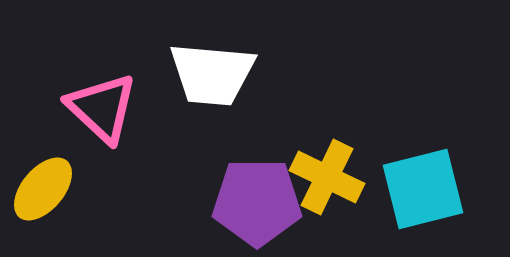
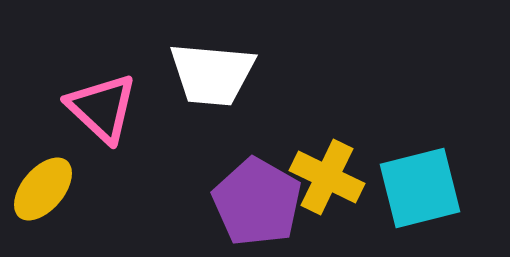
cyan square: moved 3 px left, 1 px up
purple pentagon: rotated 30 degrees clockwise
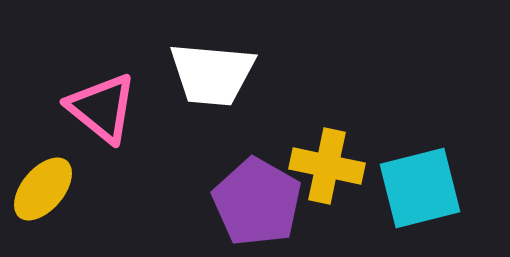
pink triangle: rotated 4 degrees counterclockwise
yellow cross: moved 11 px up; rotated 14 degrees counterclockwise
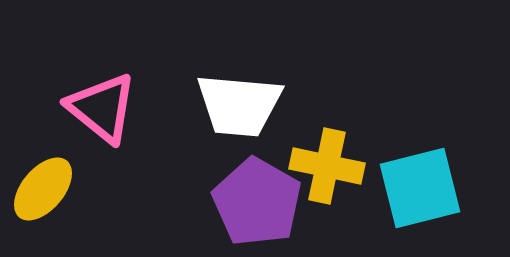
white trapezoid: moved 27 px right, 31 px down
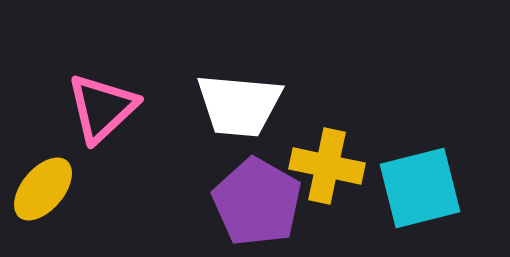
pink triangle: rotated 38 degrees clockwise
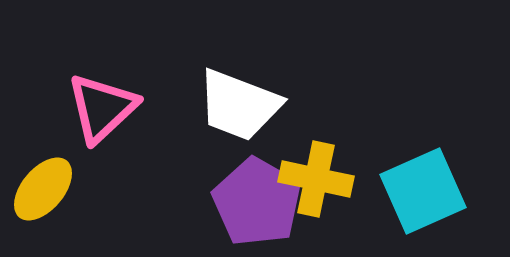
white trapezoid: rotated 16 degrees clockwise
yellow cross: moved 11 px left, 13 px down
cyan square: moved 3 px right, 3 px down; rotated 10 degrees counterclockwise
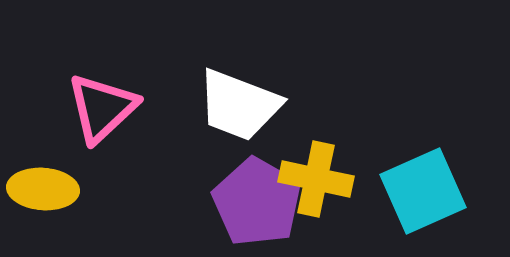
yellow ellipse: rotated 54 degrees clockwise
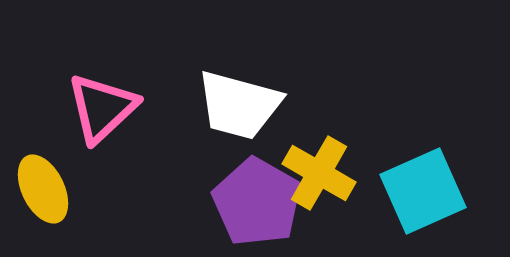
white trapezoid: rotated 6 degrees counterclockwise
yellow cross: moved 3 px right, 6 px up; rotated 18 degrees clockwise
yellow ellipse: rotated 60 degrees clockwise
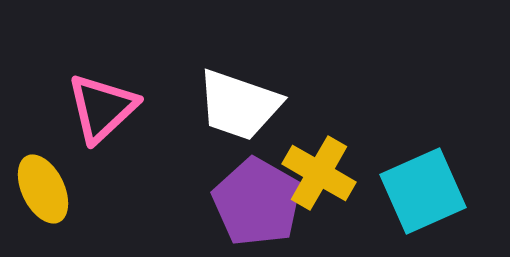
white trapezoid: rotated 4 degrees clockwise
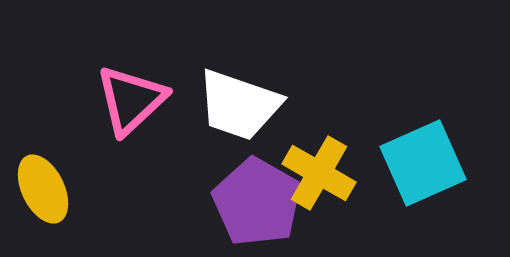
pink triangle: moved 29 px right, 8 px up
cyan square: moved 28 px up
